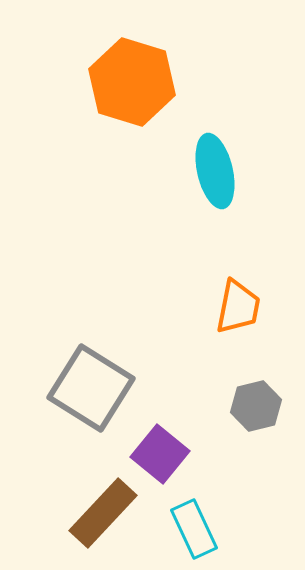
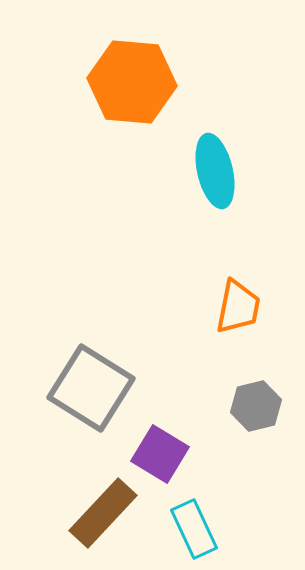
orange hexagon: rotated 12 degrees counterclockwise
purple square: rotated 8 degrees counterclockwise
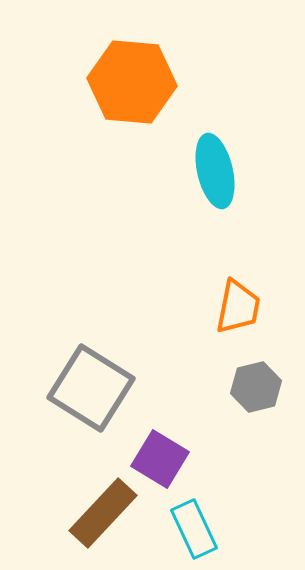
gray hexagon: moved 19 px up
purple square: moved 5 px down
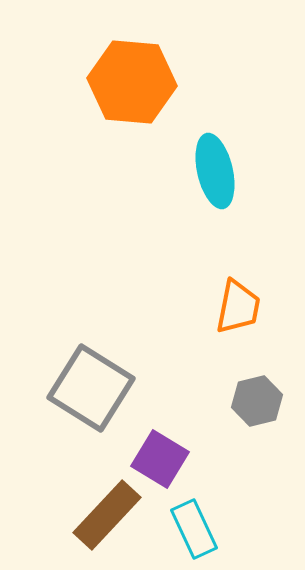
gray hexagon: moved 1 px right, 14 px down
brown rectangle: moved 4 px right, 2 px down
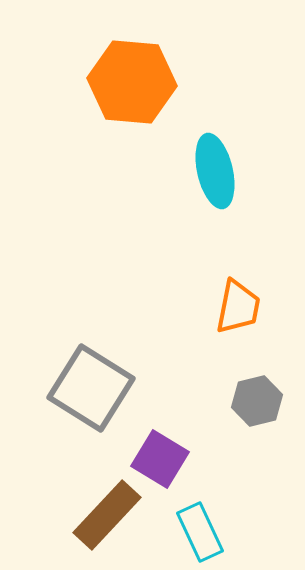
cyan rectangle: moved 6 px right, 3 px down
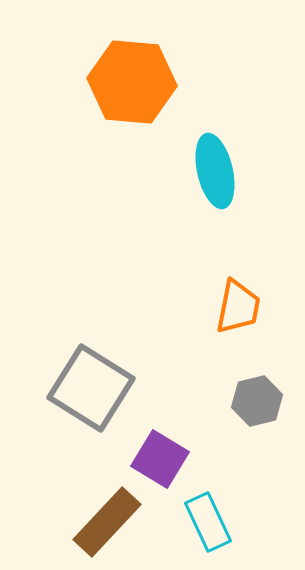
brown rectangle: moved 7 px down
cyan rectangle: moved 8 px right, 10 px up
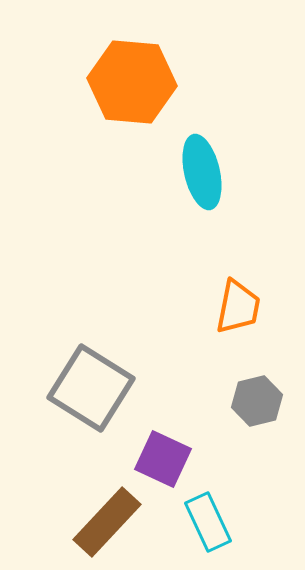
cyan ellipse: moved 13 px left, 1 px down
purple square: moved 3 px right; rotated 6 degrees counterclockwise
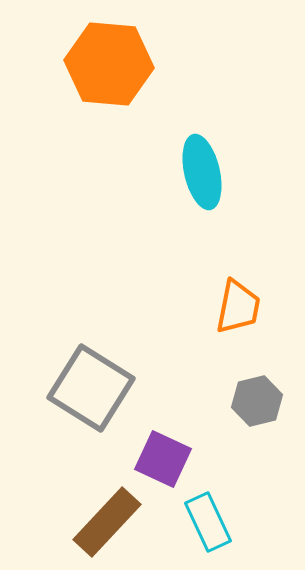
orange hexagon: moved 23 px left, 18 px up
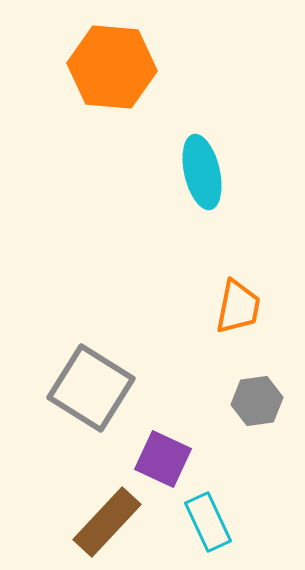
orange hexagon: moved 3 px right, 3 px down
gray hexagon: rotated 6 degrees clockwise
